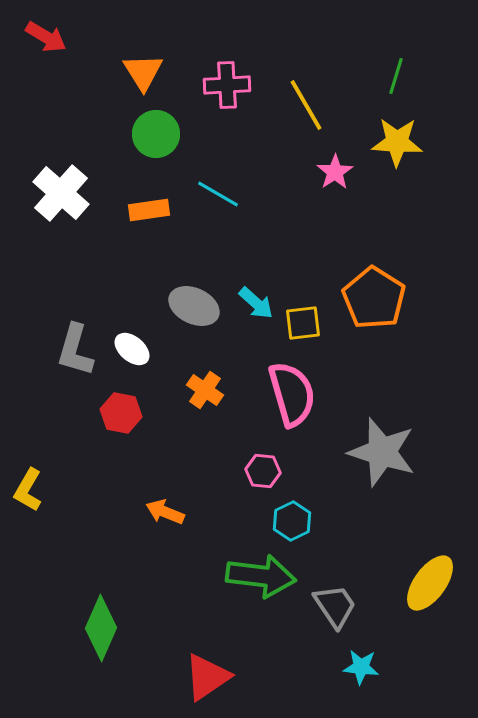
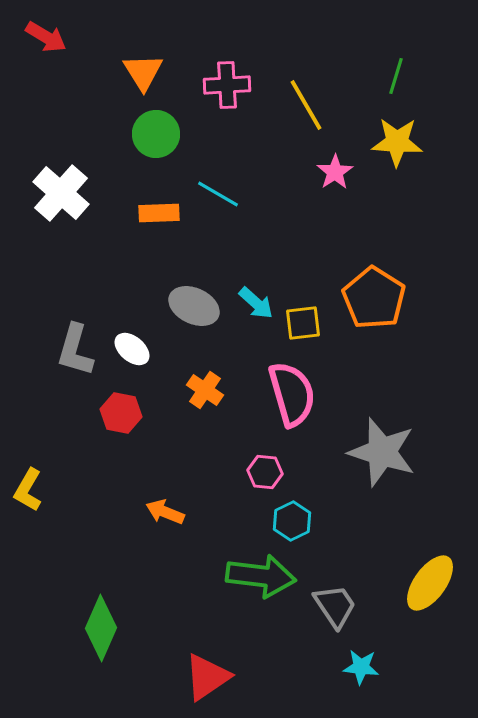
orange rectangle: moved 10 px right, 3 px down; rotated 6 degrees clockwise
pink hexagon: moved 2 px right, 1 px down
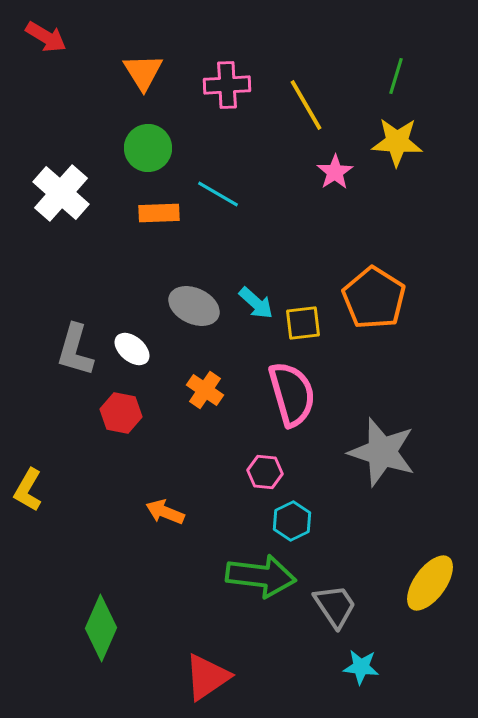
green circle: moved 8 px left, 14 px down
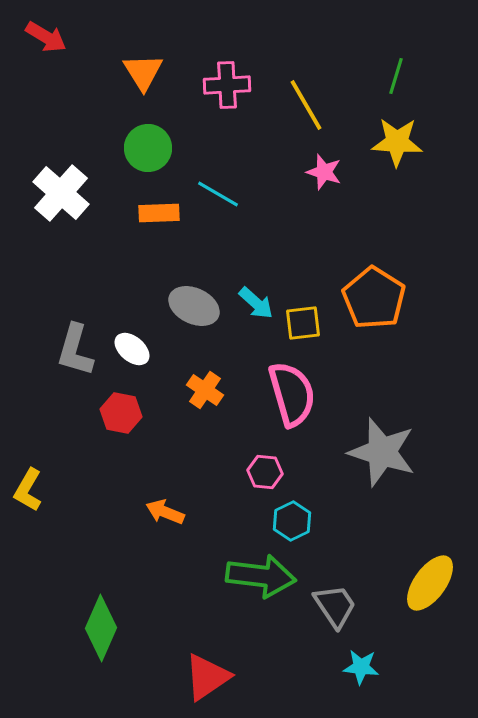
pink star: moved 11 px left; rotated 21 degrees counterclockwise
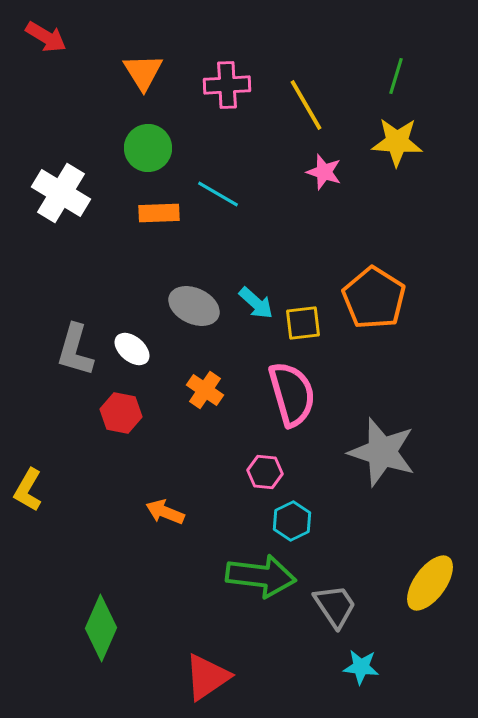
white cross: rotated 10 degrees counterclockwise
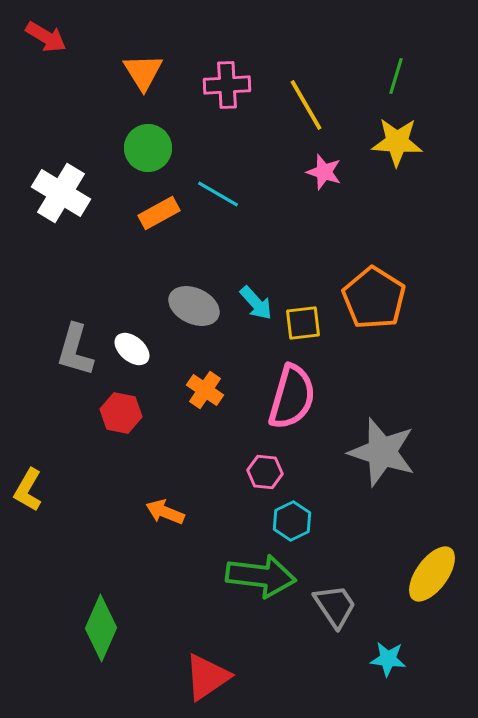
orange rectangle: rotated 27 degrees counterclockwise
cyan arrow: rotated 6 degrees clockwise
pink semicircle: moved 3 px down; rotated 32 degrees clockwise
yellow ellipse: moved 2 px right, 9 px up
cyan star: moved 27 px right, 8 px up
